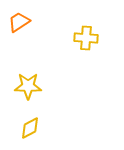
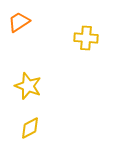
yellow star: rotated 20 degrees clockwise
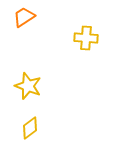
orange trapezoid: moved 5 px right, 5 px up
yellow diamond: rotated 10 degrees counterclockwise
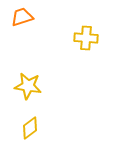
orange trapezoid: moved 2 px left; rotated 15 degrees clockwise
yellow star: rotated 12 degrees counterclockwise
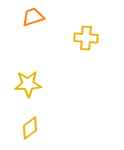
orange trapezoid: moved 11 px right
yellow star: moved 2 px up; rotated 12 degrees counterclockwise
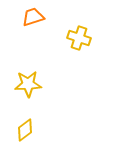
yellow cross: moved 7 px left; rotated 15 degrees clockwise
yellow diamond: moved 5 px left, 2 px down
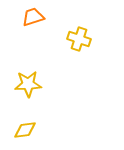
yellow cross: moved 1 px down
yellow diamond: rotated 30 degrees clockwise
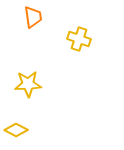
orange trapezoid: rotated 100 degrees clockwise
yellow diamond: moved 9 px left; rotated 35 degrees clockwise
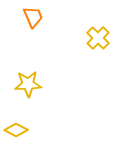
orange trapezoid: rotated 15 degrees counterclockwise
yellow cross: moved 19 px right, 1 px up; rotated 25 degrees clockwise
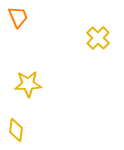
orange trapezoid: moved 15 px left
yellow diamond: rotated 70 degrees clockwise
